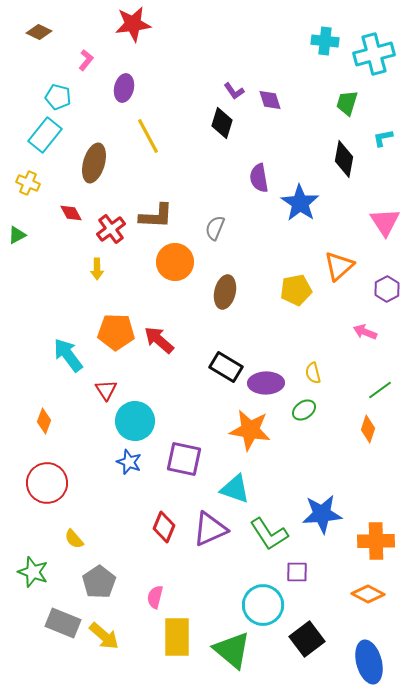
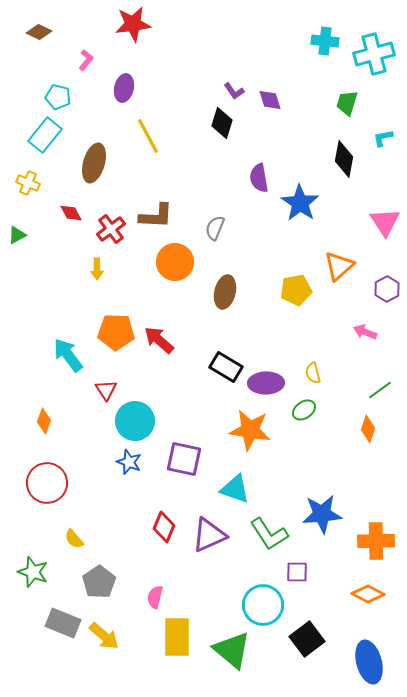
purple triangle at (210, 529): moved 1 px left, 6 px down
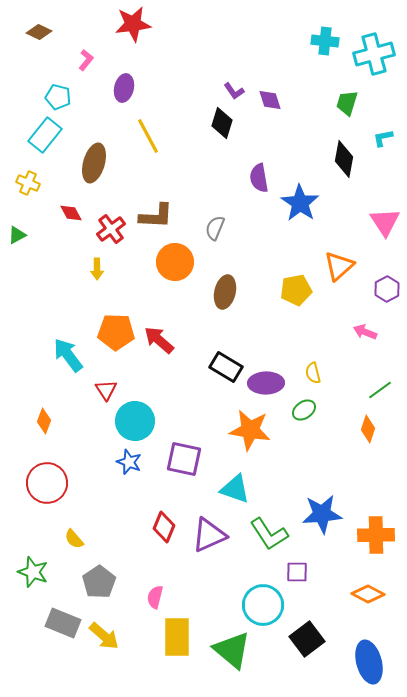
orange cross at (376, 541): moved 6 px up
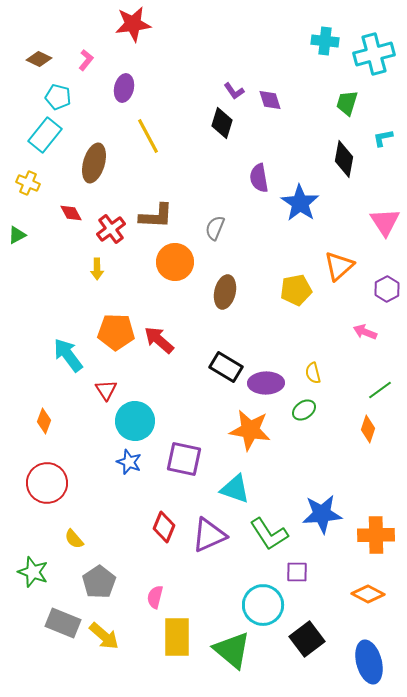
brown diamond at (39, 32): moved 27 px down
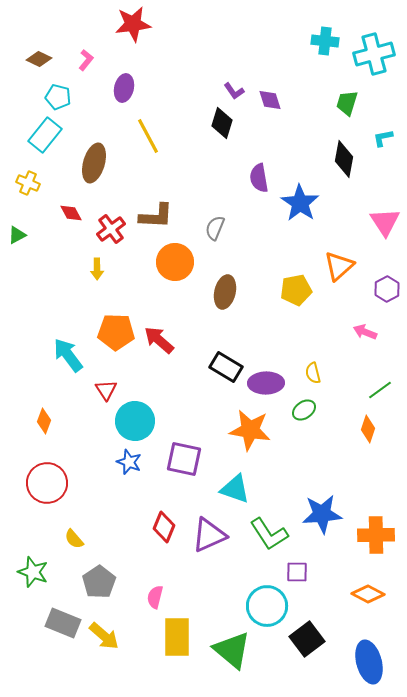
cyan circle at (263, 605): moved 4 px right, 1 px down
